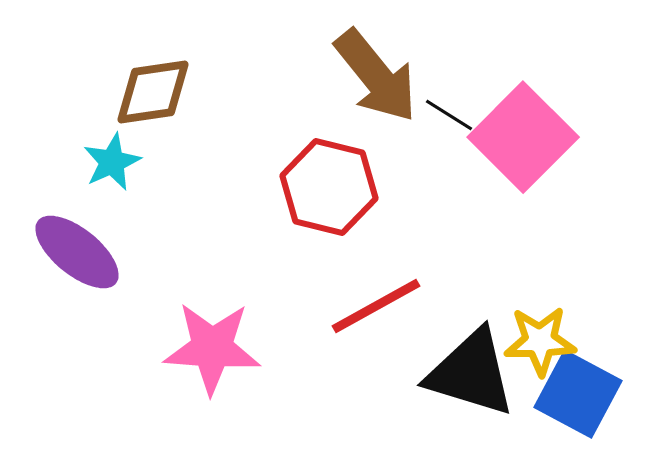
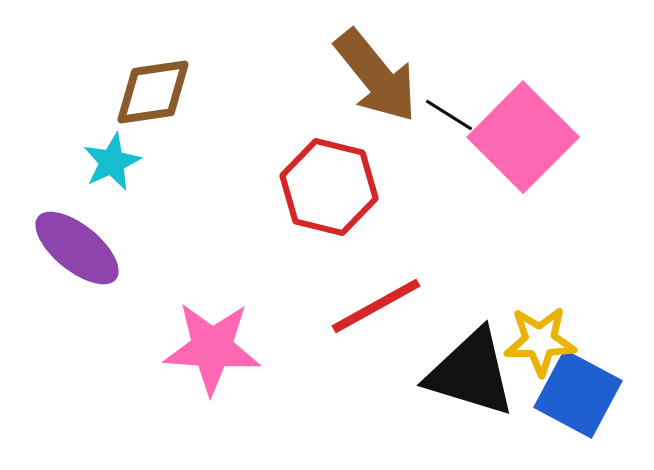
purple ellipse: moved 4 px up
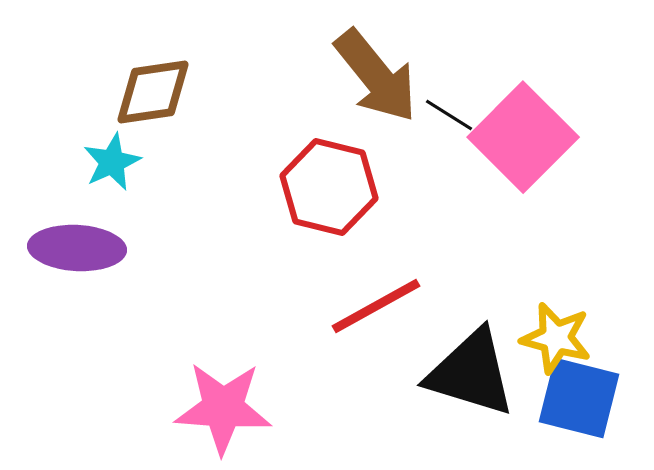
purple ellipse: rotated 36 degrees counterclockwise
yellow star: moved 16 px right, 3 px up; rotated 16 degrees clockwise
pink star: moved 11 px right, 60 px down
blue square: moved 1 px right, 4 px down; rotated 14 degrees counterclockwise
